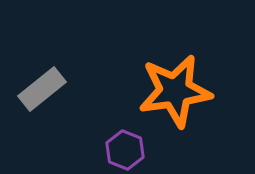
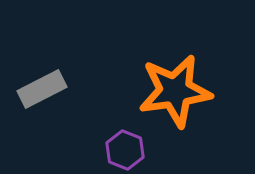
gray rectangle: rotated 12 degrees clockwise
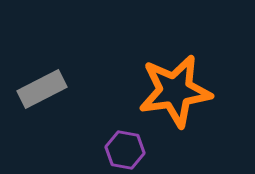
purple hexagon: rotated 12 degrees counterclockwise
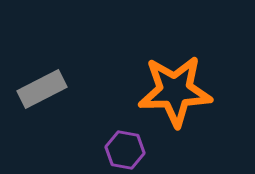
orange star: rotated 6 degrees clockwise
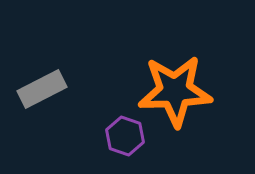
purple hexagon: moved 14 px up; rotated 9 degrees clockwise
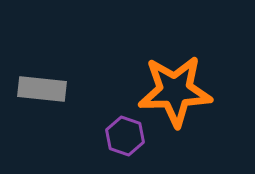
gray rectangle: rotated 33 degrees clockwise
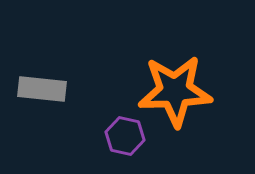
purple hexagon: rotated 6 degrees counterclockwise
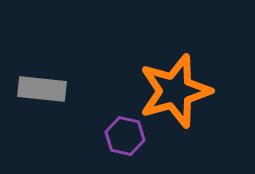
orange star: rotated 14 degrees counterclockwise
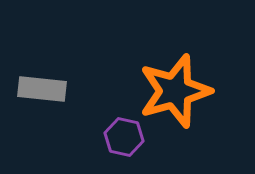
purple hexagon: moved 1 px left, 1 px down
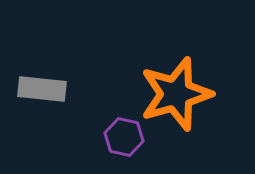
orange star: moved 1 px right, 3 px down
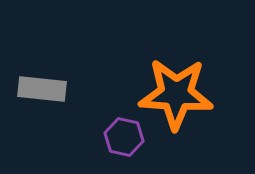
orange star: rotated 20 degrees clockwise
